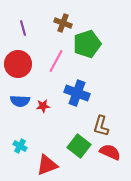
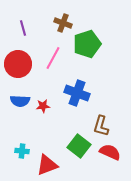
pink line: moved 3 px left, 3 px up
cyan cross: moved 2 px right, 5 px down; rotated 24 degrees counterclockwise
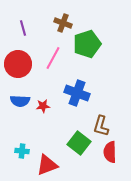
green square: moved 3 px up
red semicircle: rotated 115 degrees counterclockwise
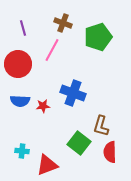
green pentagon: moved 11 px right, 7 px up
pink line: moved 1 px left, 8 px up
blue cross: moved 4 px left
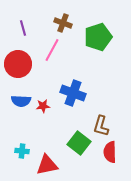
blue semicircle: moved 1 px right
red triangle: rotated 10 degrees clockwise
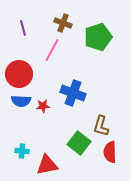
red circle: moved 1 px right, 10 px down
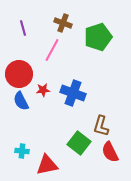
blue semicircle: rotated 60 degrees clockwise
red star: moved 16 px up
red semicircle: rotated 25 degrees counterclockwise
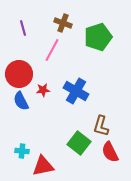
blue cross: moved 3 px right, 2 px up; rotated 10 degrees clockwise
red triangle: moved 4 px left, 1 px down
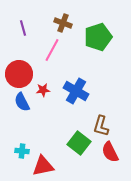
blue semicircle: moved 1 px right, 1 px down
